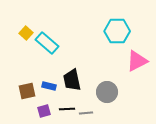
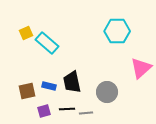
yellow square: rotated 24 degrees clockwise
pink triangle: moved 4 px right, 7 px down; rotated 15 degrees counterclockwise
black trapezoid: moved 2 px down
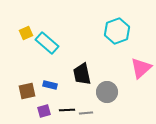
cyan hexagon: rotated 20 degrees counterclockwise
black trapezoid: moved 10 px right, 8 px up
blue rectangle: moved 1 px right, 1 px up
black line: moved 1 px down
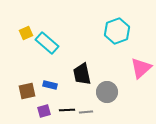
gray line: moved 1 px up
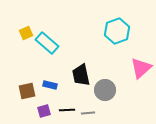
black trapezoid: moved 1 px left, 1 px down
gray circle: moved 2 px left, 2 px up
gray line: moved 2 px right, 1 px down
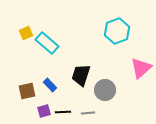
black trapezoid: rotated 30 degrees clockwise
blue rectangle: rotated 32 degrees clockwise
black line: moved 4 px left, 2 px down
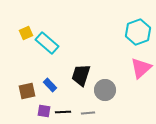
cyan hexagon: moved 21 px right, 1 px down
purple square: rotated 24 degrees clockwise
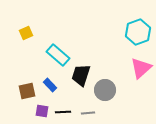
cyan rectangle: moved 11 px right, 12 px down
purple square: moved 2 px left
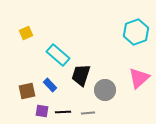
cyan hexagon: moved 2 px left
pink triangle: moved 2 px left, 10 px down
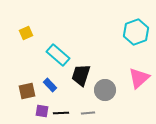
black line: moved 2 px left, 1 px down
